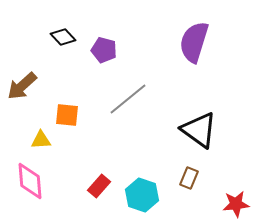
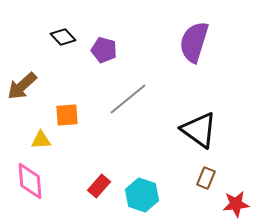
orange square: rotated 10 degrees counterclockwise
brown rectangle: moved 17 px right
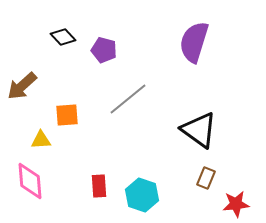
red rectangle: rotated 45 degrees counterclockwise
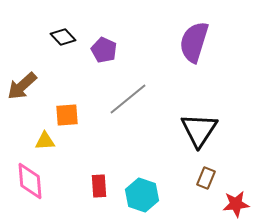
purple pentagon: rotated 10 degrees clockwise
black triangle: rotated 27 degrees clockwise
yellow triangle: moved 4 px right, 1 px down
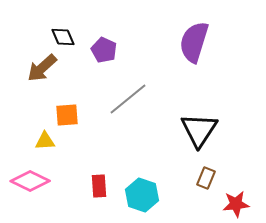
black diamond: rotated 20 degrees clockwise
brown arrow: moved 20 px right, 18 px up
pink diamond: rotated 60 degrees counterclockwise
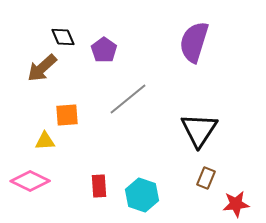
purple pentagon: rotated 10 degrees clockwise
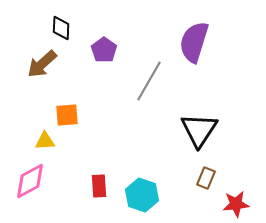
black diamond: moved 2 px left, 9 px up; rotated 25 degrees clockwise
brown arrow: moved 4 px up
gray line: moved 21 px right, 18 px up; rotated 21 degrees counterclockwise
pink diamond: rotated 54 degrees counterclockwise
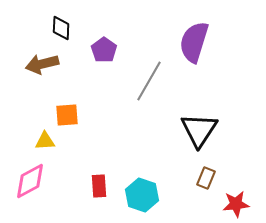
brown arrow: rotated 28 degrees clockwise
